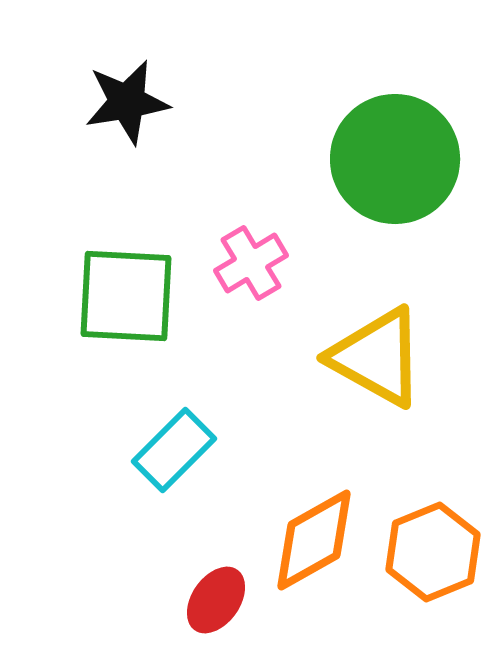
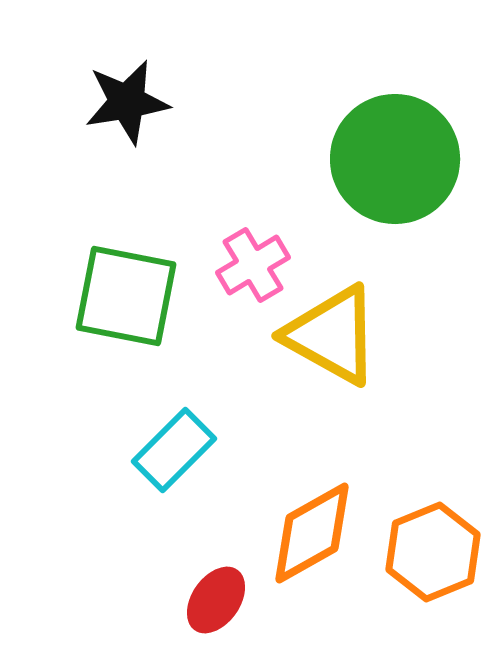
pink cross: moved 2 px right, 2 px down
green square: rotated 8 degrees clockwise
yellow triangle: moved 45 px left, 22 px up
orange diamond: moved 2 px left, 7 px up
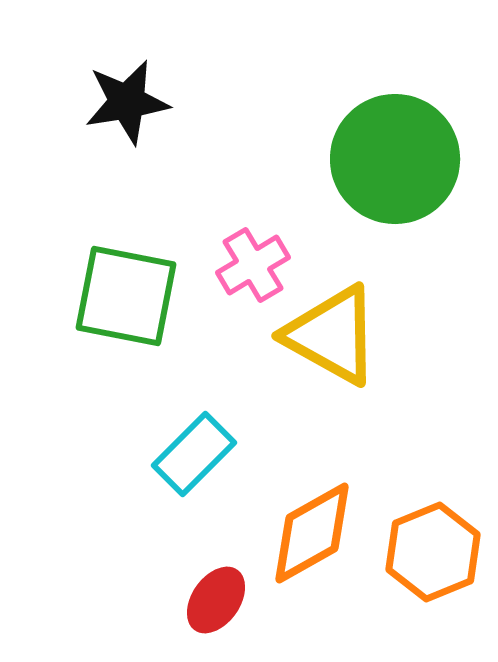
cyan rectangle: moved 20 px right, 4 px down
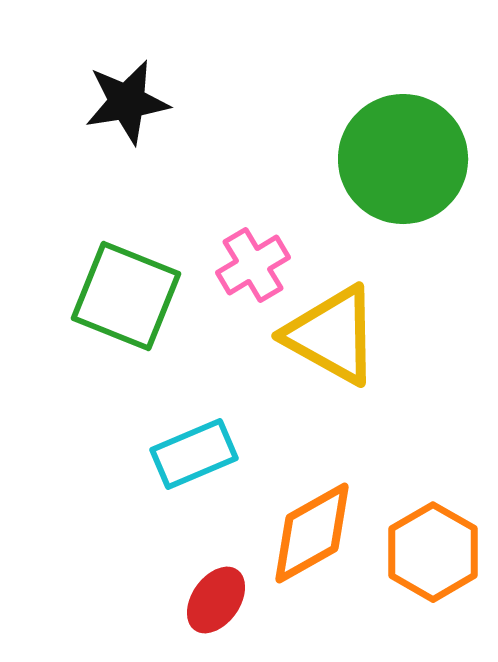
green circle: moved 8 px right
green square: rotated 11 degrees clockwise
cyan rectangle: rotated 22 degrees clockwise
orange hexagon: rotated 8 degrees counterclockwise
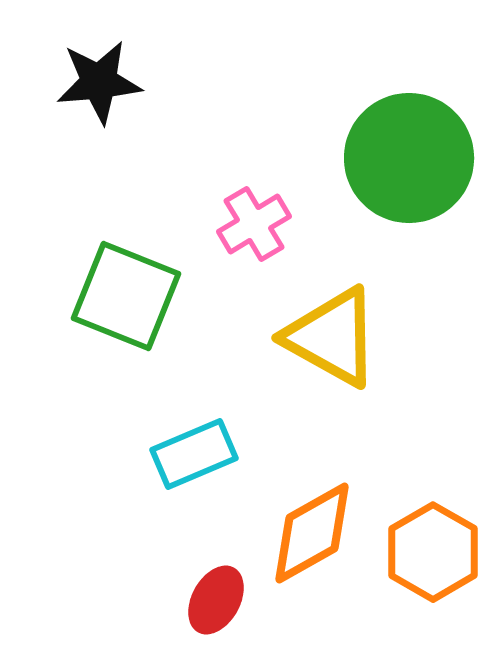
black star: moved 28 px left, 20 px up; rotated 4 degrees clockwise
green circle: moved 6 px right, 1 px up
pink cross: moved 1 px right, 41 px up
yellow triangle: moved 2 px down
red ellipse: rotated 6 degrees counterclockwise
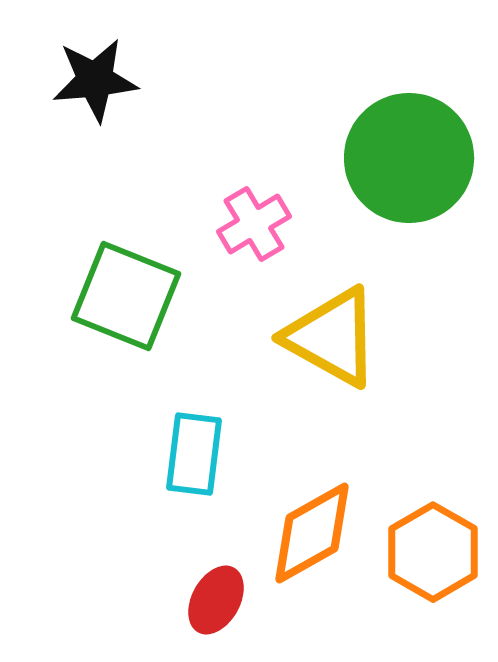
black star: moved 4 px left, 2 px up
cyan rectangle: rotated 60 degrees counterclockwise
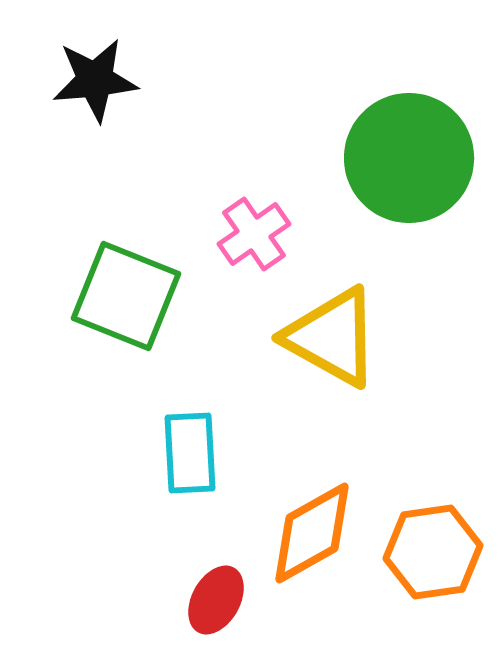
pink cross: moved 10 px down; rotated 4 degrees counterclockwise
cyan rectangle: moved 4 px left, 1 px up; rotated 10 degrees counterclockwise
orange hexagon: rotated 22 degrees clockwise
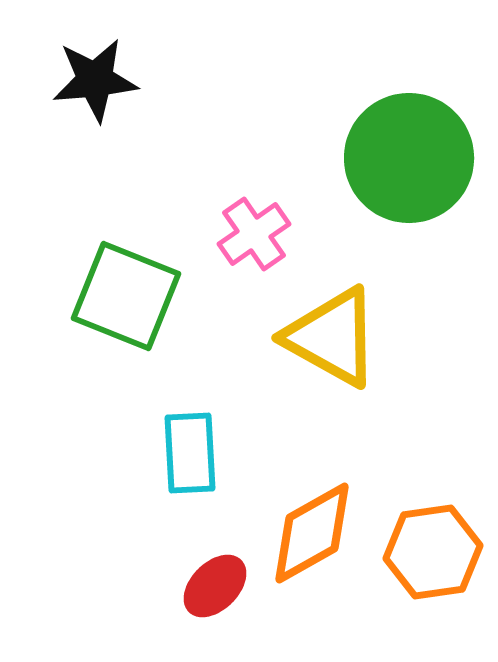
red ellipse: moved 1 px left, 14 px up; rotated 16 degrees clockwise
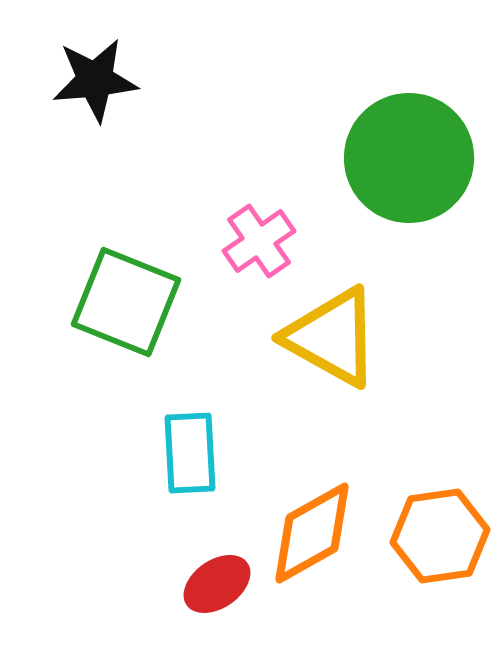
pink cross: moved 5 px right, 7 px down
green square: moved 6 px down
orange hexagon: moved 7 px right, 16 px up
red ellipse: moved 2 px right, 2 px up; rotated 10 degrees clockwise
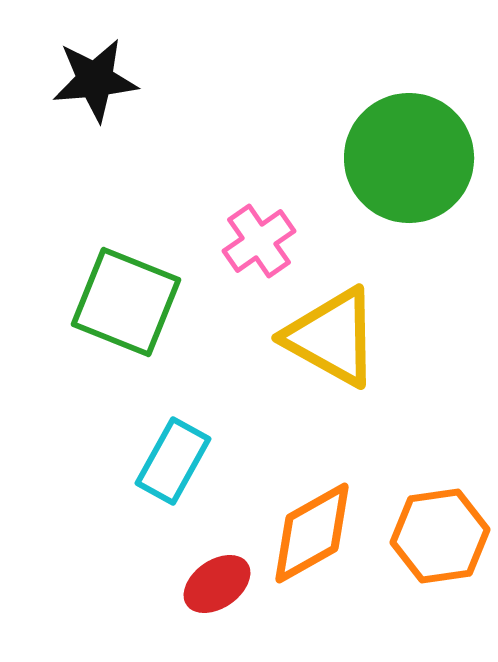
cyan rectangle: moved 17 px left, 8 px down; rotated 32 degrees clockwise
